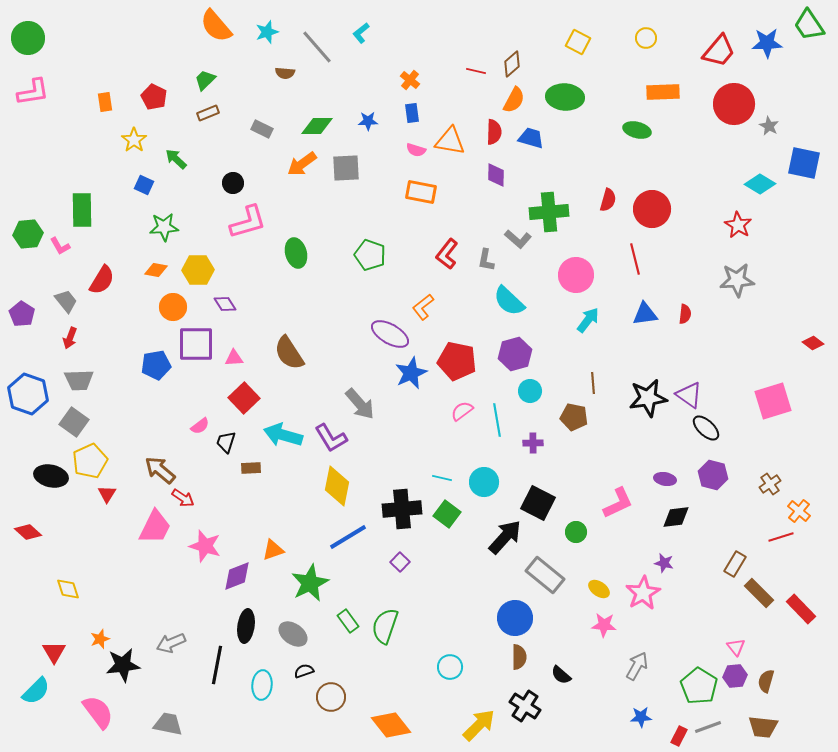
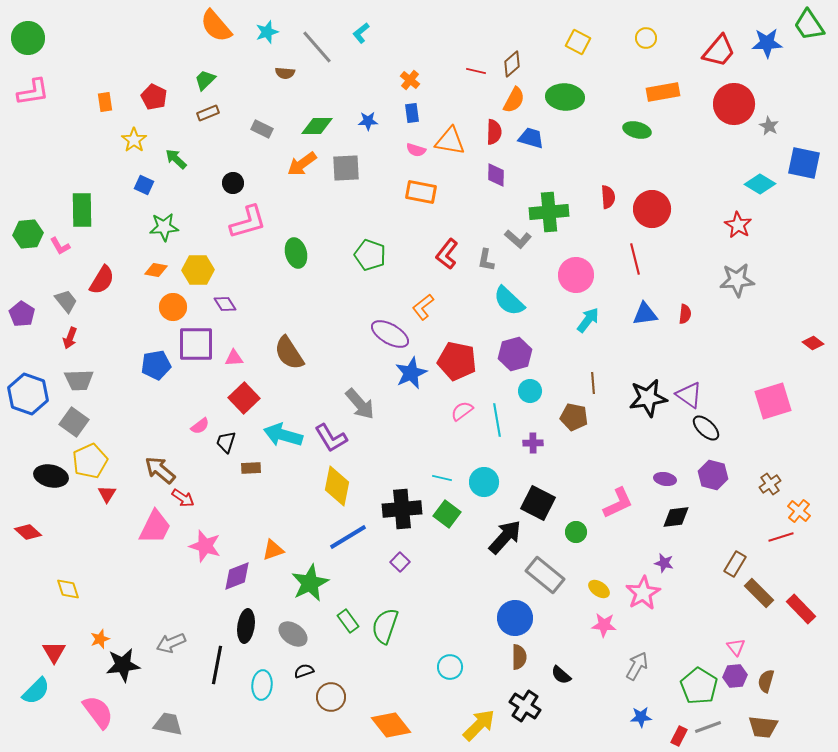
orange rectangle at (663, 92): rotated 8 degrees counterclockwise
red semicircle at (608, 200): moved 3 px up; rotated 20 degrees counterclockwise
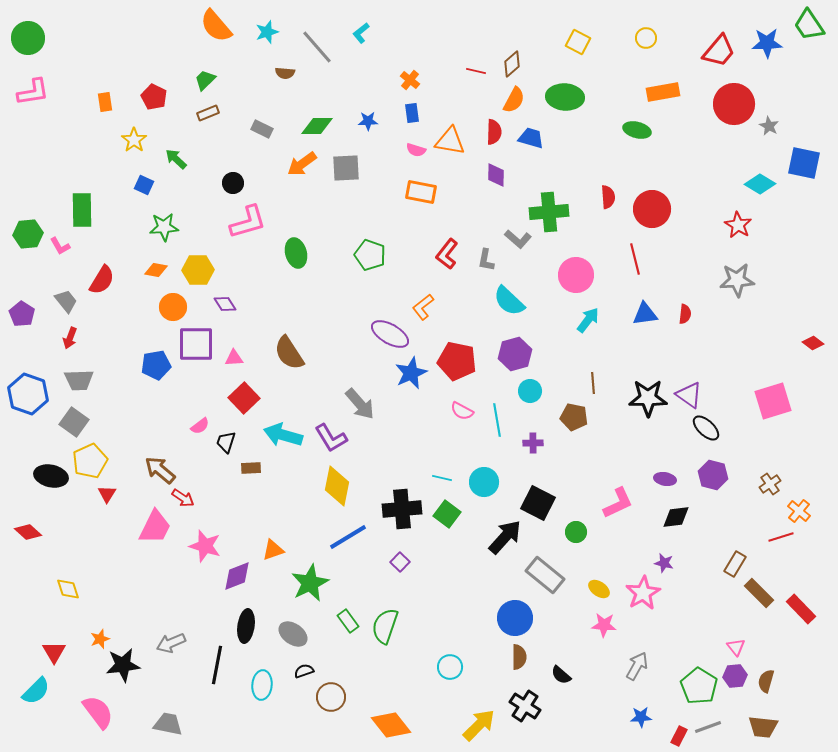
black star at (648, 398): rotated 9 degrees clockwise
pink semicircle at (462, 411): rotated 115 degrees counterclockwise
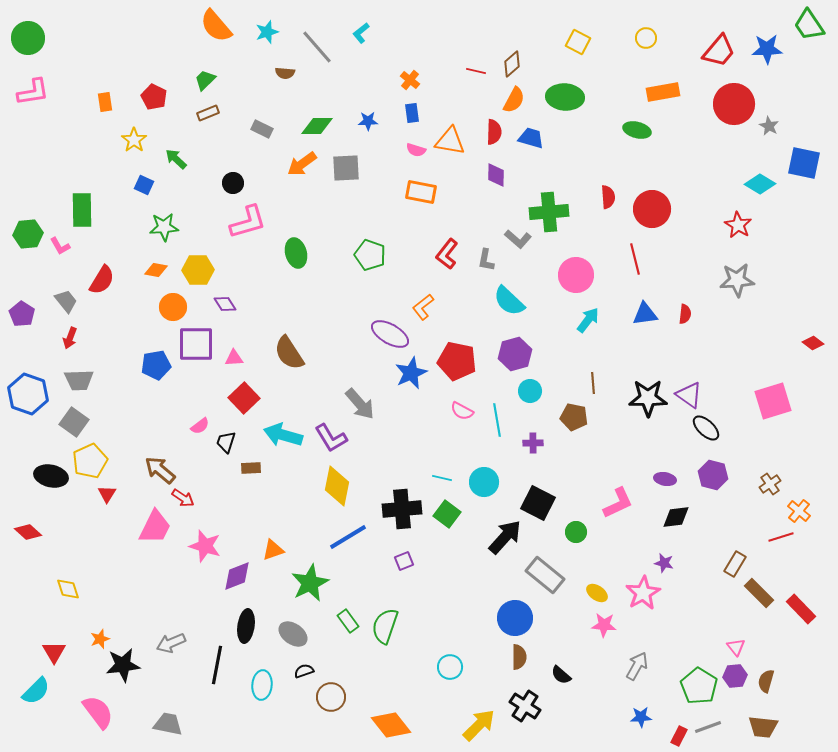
blue star at (767, 43): moved 6 px down
purple square at (400, 562): moved 4 px right, 1 px up; rotated 24 degrees clockwise
yellow ellipse at (599, 589): moved 2 px left, 4 px down
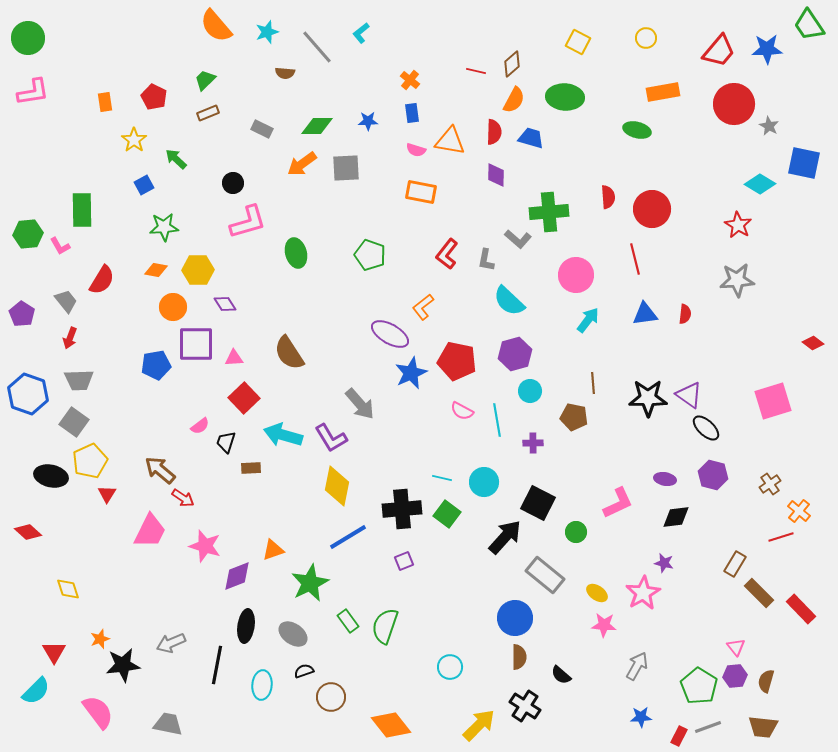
blue square at (144, 185): rotated 36 degrees clockwise
pink trapezoid at (155, 527): moved 5 px left, 4 px down
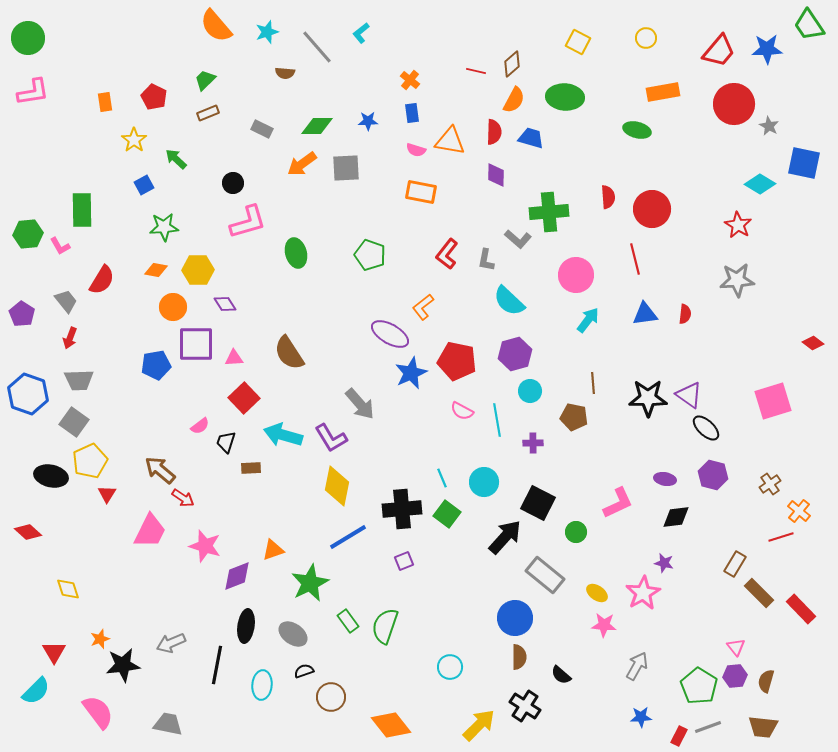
cyan line at (442, 478): rotated 54 degrees clockwise
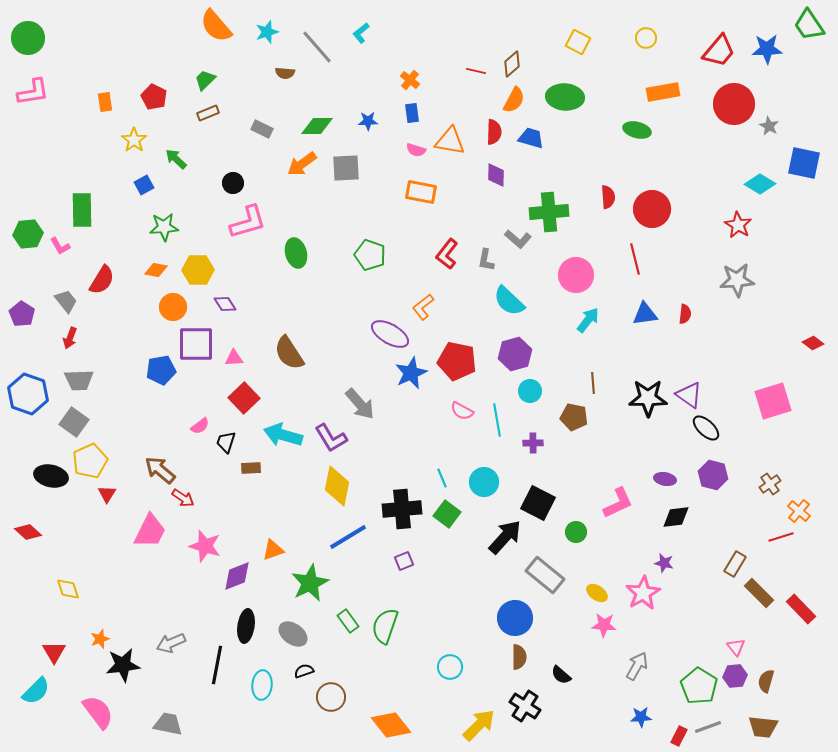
blue pentagon at (156, 365): moved 5 px right, 5 px down
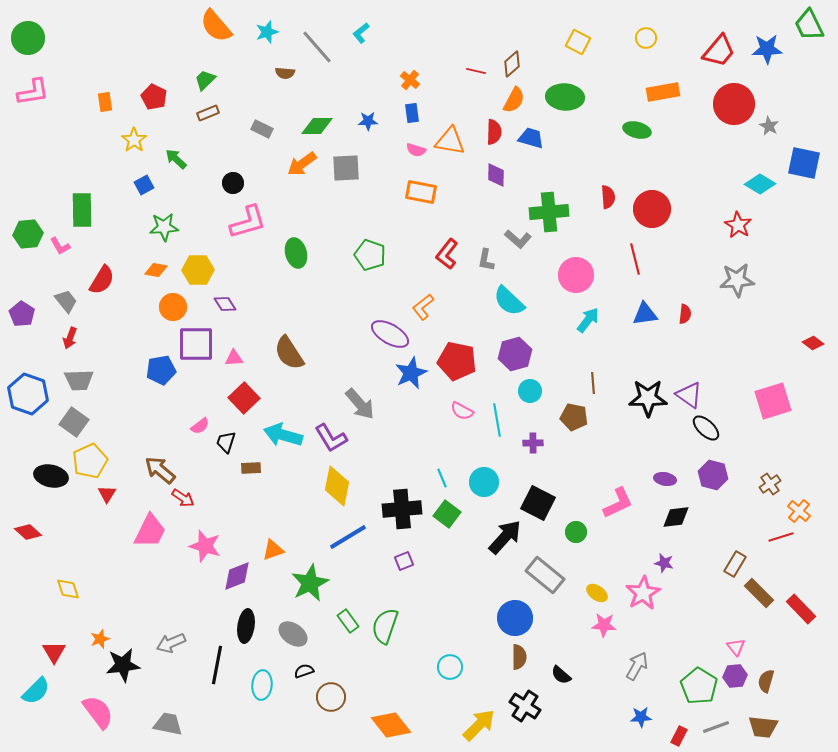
green trapezoid at (809, 25): rotated 8 degrees clockwise
gray line at (708, 727): moved 8 px right
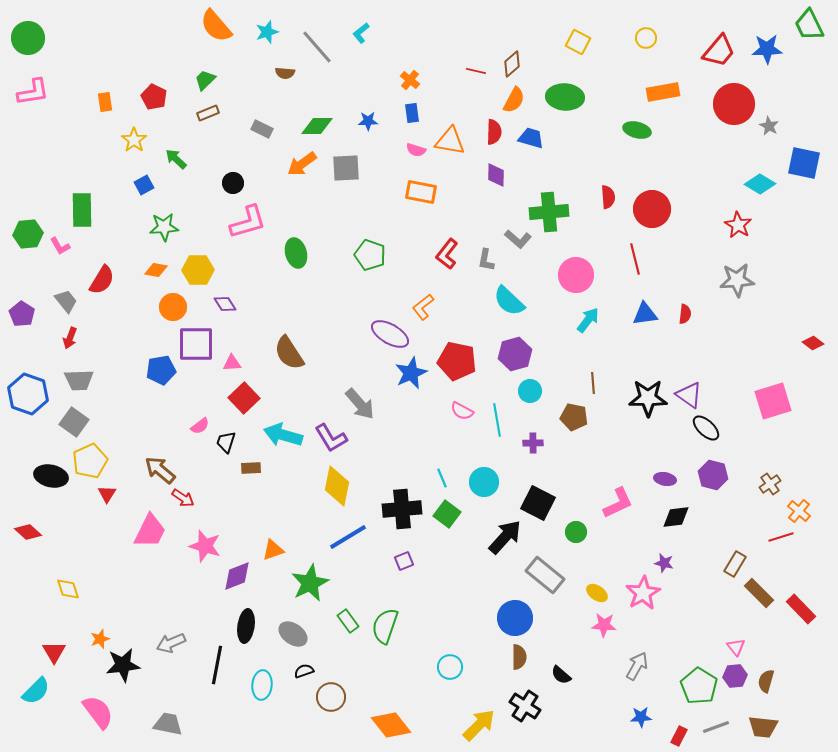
pink triangle at (234, 358): moved 2 px left, 5 px down
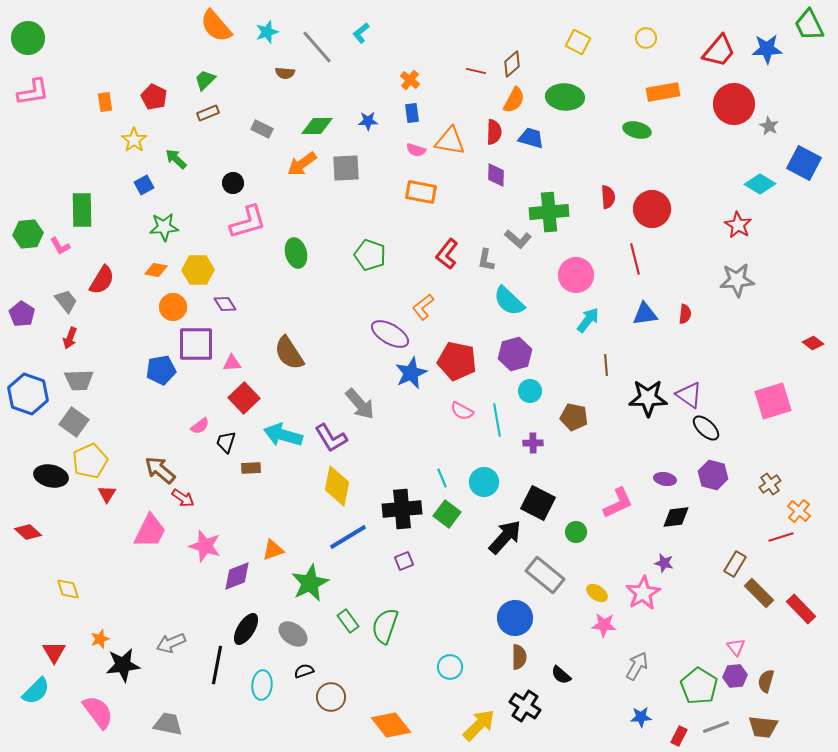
blue square at (804, 163): rotated 16 degrees clockwise
brown line at (593, 383): moved 13 px right, 18 px up
black ellipse at (246, 626): moved 3 px down; rotated 24 degrees clockwise
